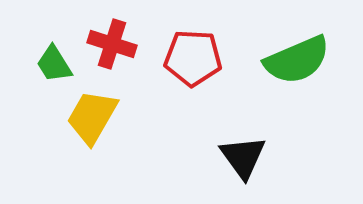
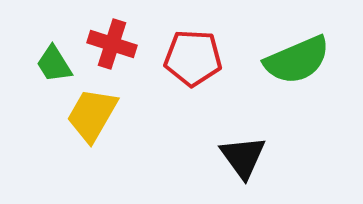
yellow trapezoid: moved 2 px up
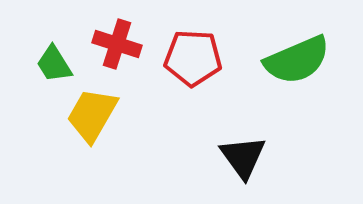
red cross: moved 5 px right
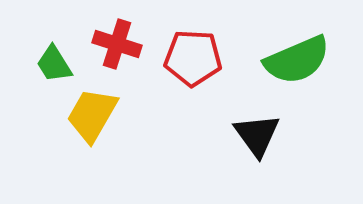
black triangle: moved 14 px right, 22 px up
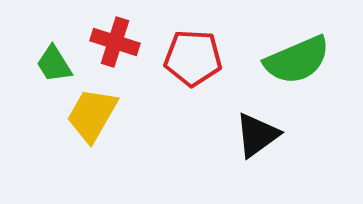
red cross: moved 2 px left, 2 px up
black triangle: rotated 30 degrees clockwise
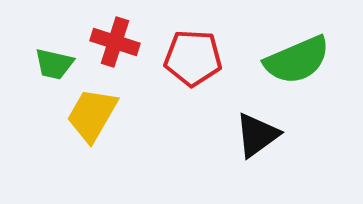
green trapezoid: rotated 45 degrees counterclockwise
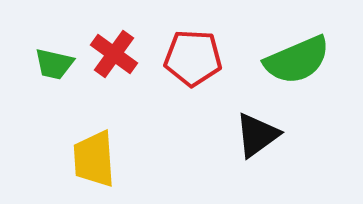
red cross: moved 1 px left, 12 px down; rotated 18 degrees clockwise
yellow trapezoid: moved 2 px right, 44 px down; rotated 34 degrees counterclockwise
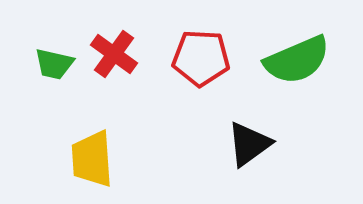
red pentagon: moved 8 px right
black triangle: moved 8 px left, 9 px down
yellow trapezoid: moved 2 px left
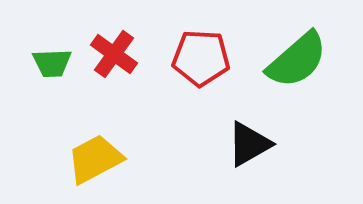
green semicircle: rotated 18 degrees counterclockwise
green trapezoid: moved 2 px left, 1 px up; rotated 15 degrees counterclockwise
black triangle: rotated 6 degrees clockwise
yellow trapezoid: moved 3 px right; rotated 66 degrees clockwise
